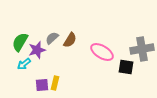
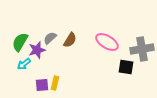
gray semicircle: moved 2 px left
pink ellipse: moved 5 px right, 10 px up
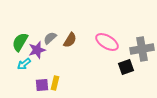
black square: rotated 28 degrees counterclockwise
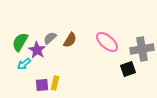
pink ellipse: rotated 10 degrees clockwise
purple star: rotated 24 degrees counterclockwise
black square: moved 2 px right, 2 px down
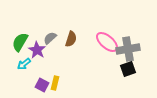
brown semicircle: moved 1 px right, 1 px up; rotated 14 degrees counterclockwise
gray cross: moved 14 px left
purple square: rotated 32 degrees clockwise
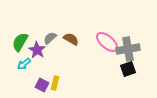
brown semicircle: rotated 77 degrees counterclockwise
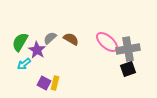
purple square: moved 2 px right, 2 px up
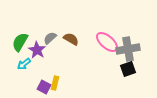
purple square: moved 4 px down
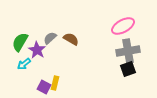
pink ellipse: moved 16 px right, 16 px up; rotated 70 degrees counterclockwise
gray cross: moved 2 px down
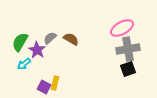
pink ellipse: moved 1 px left, 2 px down
gray cross: moved 2 px up
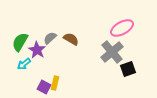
gray cross: moved 16 px left, 3 px down; rotated 30 degrees counterclockwise
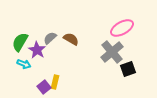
cyan arrow: rotated 120 degrees counterclockwise
yellow rectangle: moved 1 px up
purple square: rotated 24 degrees clockwise
